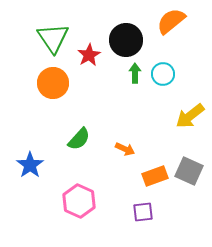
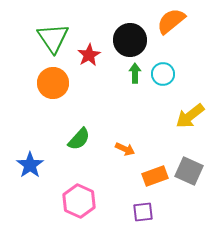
black circle: moved 4 px right
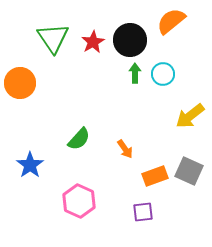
red star: moved 4 px right, 13 px up
orange circle: moved 33 px left
orange arrow: rotated 30 degrees clockwise
